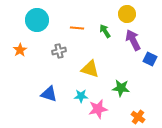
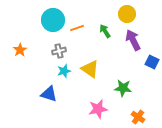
cyan circle: moved 16 px right
orange line: rotated 24 degrees counterclockwise
blue square: moved 2 px right, 3 px down
yellow triangle: rotated 18 degrees clockwise
green star: moved 2 px right
cyan star: moved 17 px left, 25 px up; rotated 16 degrees counterclockwise
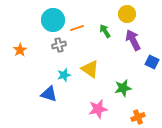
gray cross: moved 6 px up
cyan star: moved 4 px down
green star: rotated 18 degrees counterclockwise
orange cross: rotated 32 degrees clockwise
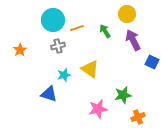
gray cross: moved 1 px left, 1 px down
green star: moved 7 px down
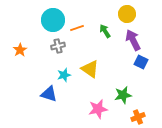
blue square: moved 11 px left
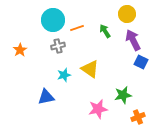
blue triangle: moved 3 px left, 3 px down; rotated 30 degrees counterclockwise
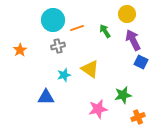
blue triangle: rotated 12 degrees clockwise
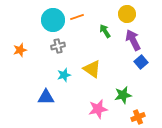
orange line: moved 11 px up
orange star: rotated 16 degrees clockwise
blue square: rotated 24 degrees clockwise
yellow triangle: moved 2 px right
